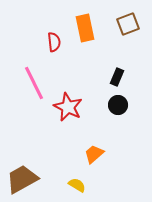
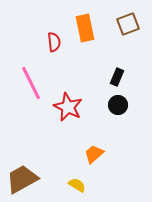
pink line: moved 3 px left
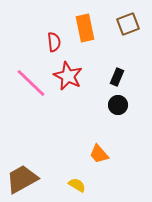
pink line: rotated 20 degrees counterclockwise
red star: moved 31 px up
orange trapezoid: moved 5 px right; rotated 90 degrees counterclockwise
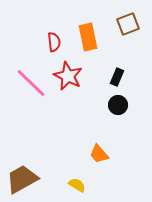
orange rectangle: moved 3 px right, 9 px down
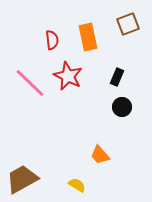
red semicircle: moved 2 px left, 2 px up
pink line: moved 1 px left
black circle: moved 4 px right, 2 px down
orange trapezoid: moved 1 px right, 1 px down
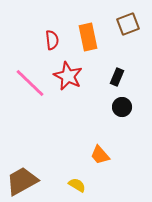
brown trapezoid: moved 2 px down
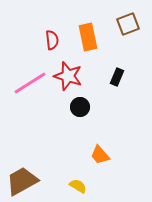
red star: rotated 8 degrees counterclockwise
pink line: rotated 76 degrees counterclockwise
black circle: moved 42 px left
yellow semicircle: moved 1 px right, 1 px down
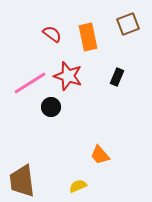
red semicircle: moved 6 px up; rotated 48 degrees counterclockwise
black circle: moved 29 px left
brown trapezoid: rotated 68 degrees counterclockwise
yellow semicircle: rotated 54 degrees counterclockwise
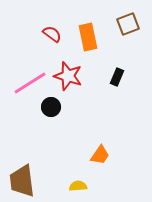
orange trapezoid: rotated 105 degrees counterclockwise
yellow semicircle: rotated 18 degrees clockwise
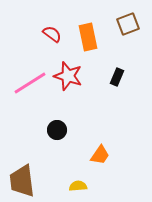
black circle: moved 6 px right, 23 px down
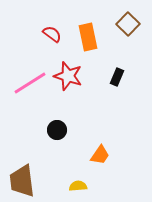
brown square: rotated 25 degrees counterclockwise
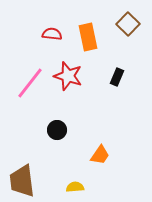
red semicircle: rotated 30 degrees counterclockwise
pink line: rotated 20 degrees counterclockwise
yellow semicircle: moved 3 px left, 1 px down
